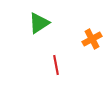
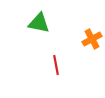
green triangle: rotated 45 degrees clockwise
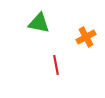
orange cross: moved 6 px left, 2 px up
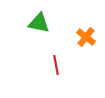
orange cross: rotated 24 degrees counterclockwise
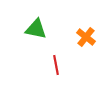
green triangle: moved 3 px left, 6 px down
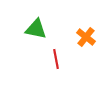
red line: moved 6 px up
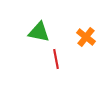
green triangle: moved 3 px right, 3 px down
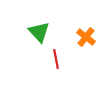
green triangle: rotated 35 degrees clockwise
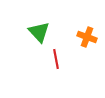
orange cross: moved 1 px right; rotated 18 degrees counterclockwise
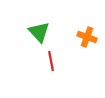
red line: moved 5 px left, 2 px down
